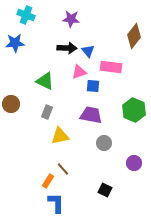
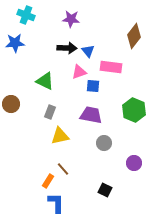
gray rectangle: moved 3 px right
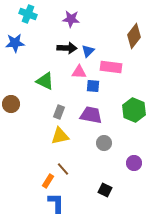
cyan cross: moved 2 px right, 1 px up
blue triangle: rotated 24 degrees clockwise
pink triangle: rotated 21 degrees clockwise
gray rectangle: moved 9 px right
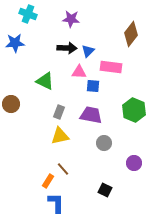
brown diamond: moved 3 px left, 2 px up
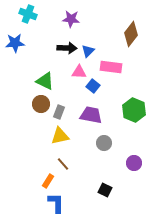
blue square: rotated 32 degrees clockwise
brown circle: moved 30 px right
brown line: moved 5 px up
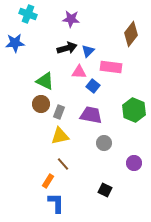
black arrow: rotated 18 degrees counterclockwise
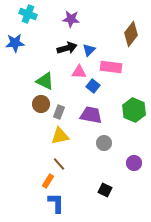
blue triangle: moved 1 px right, 1 px up
brown line: moved 4 px left
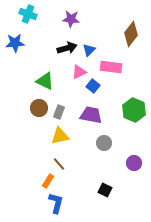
pink triangle: rotated 28 degrees counterclockwise
brown circle: moved 2 px left, 4 px down
blue L-shape: rotated 15 degrees clockwise
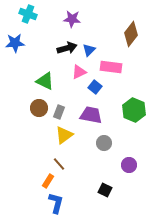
purple star: moved 1 px right
blue square: moved 2 px right, 1 px down
yellow triangle: moved 4 px right, 1 px up; rotated 24 degrees counterclockwise
purple circle: moved 5 px left, 2 px down
